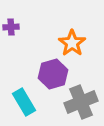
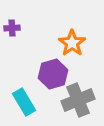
purple cross: moved 1 px right, 1 px down
gray cross: moved 3 px left, 2 px up
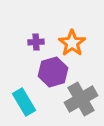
purple cross: moved 24 px right, 14 px down
purple hexagon: moved 2 px up
gray cross: moved 3 px right, 1 px up; rotated 8 degrees counterclockwise
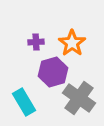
gray cross: moved 2 px left, 1 px up; rotated 24 degrees counterclockwise
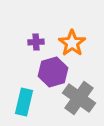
cyan rectangle: rotated 44 degrees clockwise
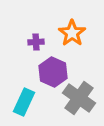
orange star: moved 10 px up
purple hexagon: rotated 20 degrees counterclockwise
cyan rectangle: rotated 12 degrees clockwise
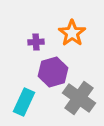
purple hexagon: rotated 20 degrees clockwise
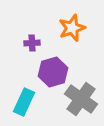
orange star: moved 5 px up; rotated 16 degrees clockwise
purple cross: moved 4 px left, 1 px down
gray cross: moved 2 px right, 1 px down
